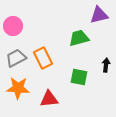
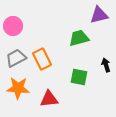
orange rectangle: moved 1 px left, 1 px down
black arrow: rotated 24 degrees counterclockwise
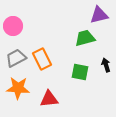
green trapezoid: moved 6 px right
green square: moved 1 px right, 5 px up
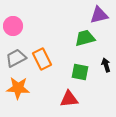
red triangle: moved 20 px right
